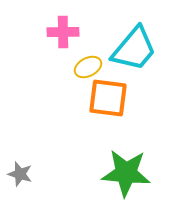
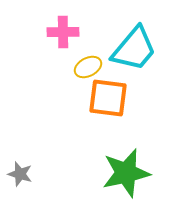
green star: rotated 18 degrees counterclockwise
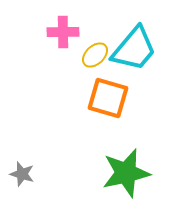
yellow ellipse: moved 7 px right, 12 px up; rotated 16 degrees counterclockwise
orange square: rotated 9 degrees clockwise
gray star: moved 2 px right
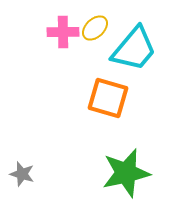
yellow ellipse: moved 27 px up
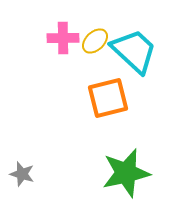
yellow ellipse: moved 13 px down
pink cross: moved 6 px down
cyan trapezoid: moved 2 px down; rotated 87 degrees counterclockwise
orange square: rotated 30 degrees counterclockwise
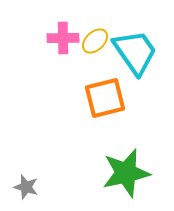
cyan trapezoid: moved 1 px right, 1 px down; rotated 12 degrees clockwise
orange square: moved 3 px left
gray star: moved 4 px right, 13 px down
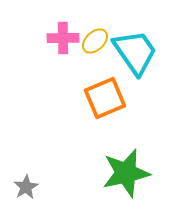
orange square: rotated 9 degrees counterclockwise
gray star: rotated 25 degrees clockwise
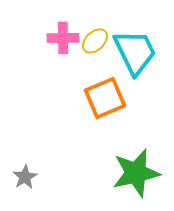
cyan trapezoid: rotated 9 degrees clockwise
green star: moved 10 px right
gray star: moved 1 px left, 10 px up
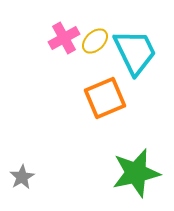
pink cross: moved 1 px right; rotated 28 degrees counterclockwise
gray star: moved 3 px left
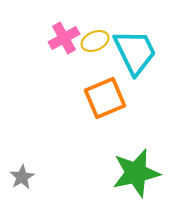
yellow ellipse: rotated 20 degrees clockwise
